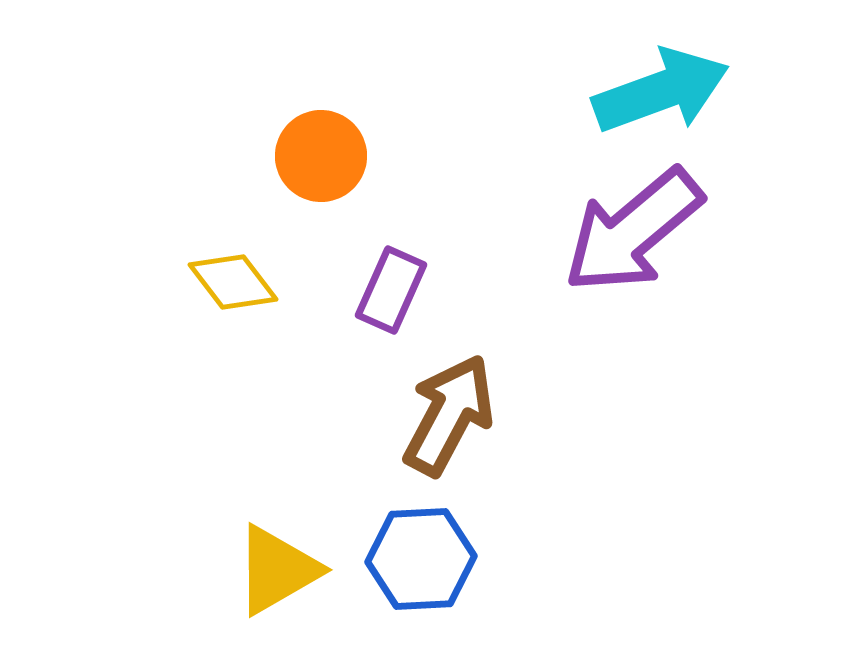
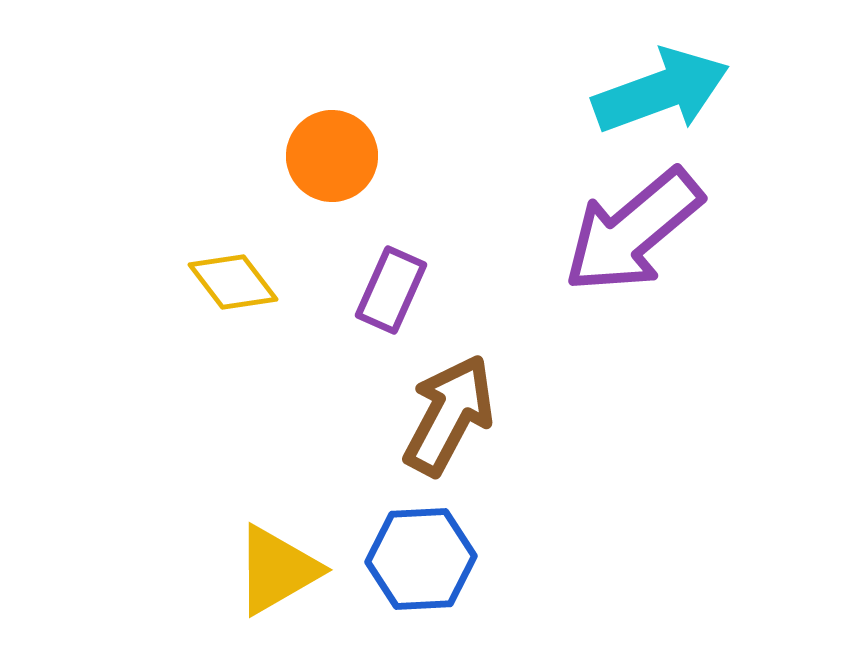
orange circle: moved 11 px right
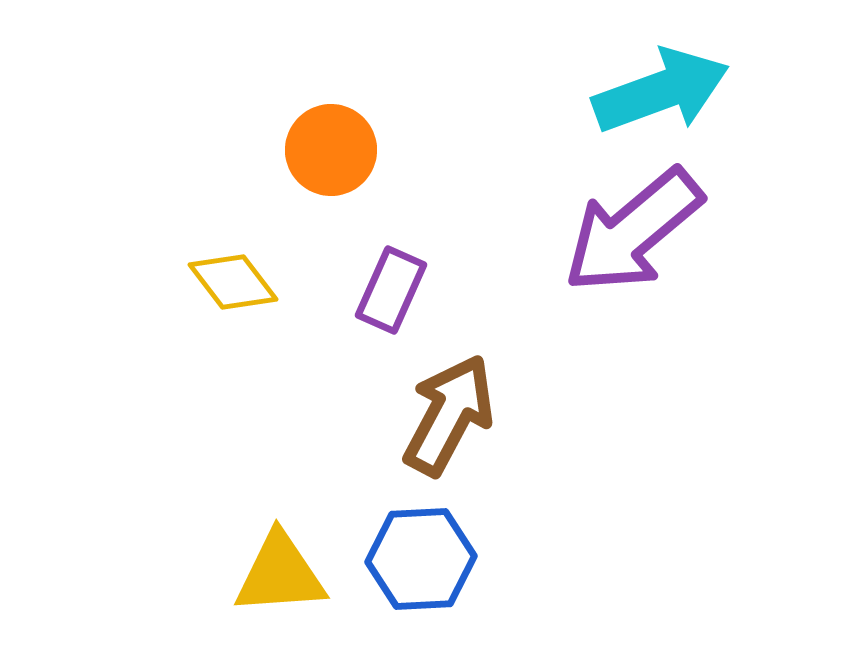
orange circle: moved 1 px left, 6 px up
yellow triangle: moved 3 px right, 4 px down; rotated 26 degrees clockwise
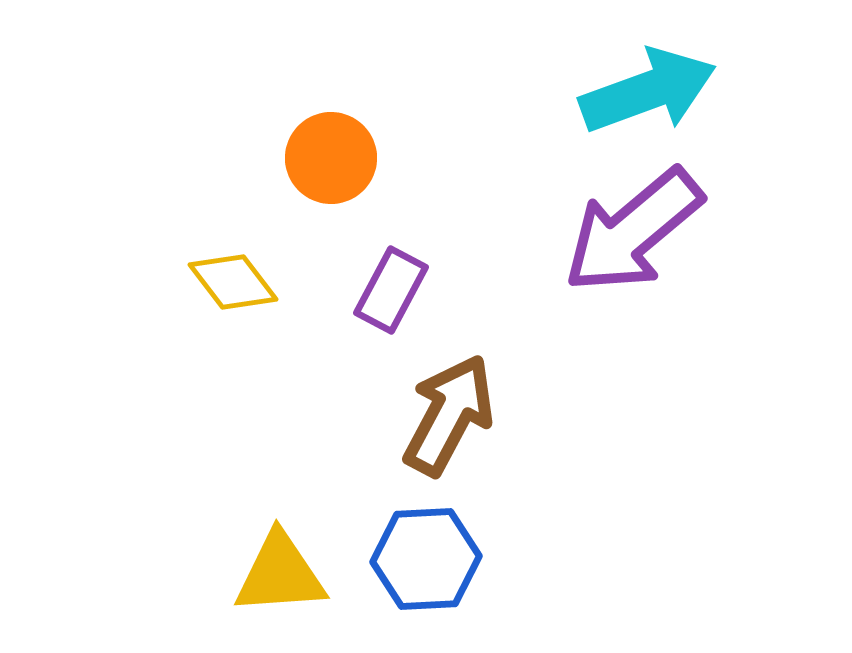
cyan arrow: moved 13 px left
orange circle: moved 8 px down
purple rectangle: rotated 4 degrees clockwise
blue hexagon: moved 5 px right
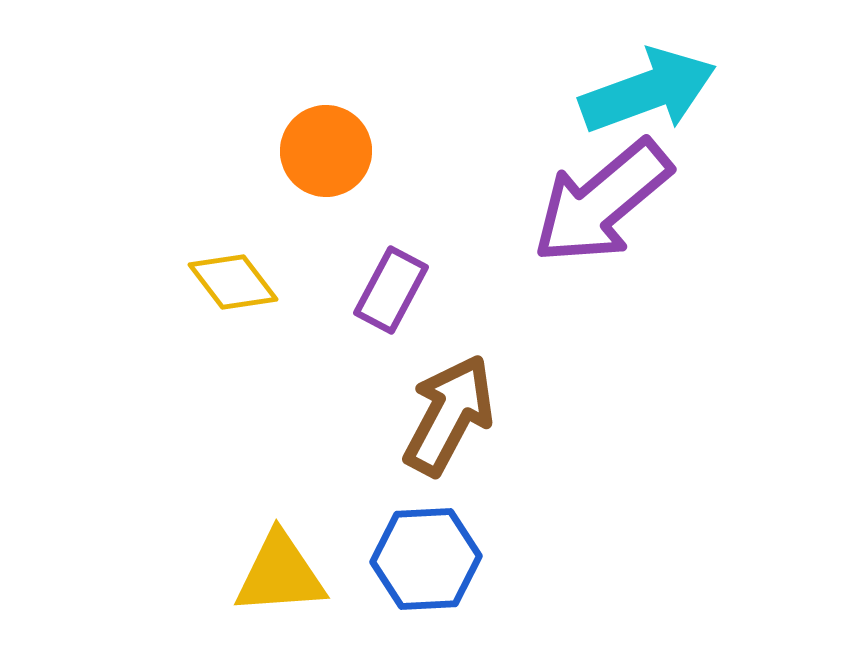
orange circle: moved 5 px left, 7 px up
purple arrow: moved 31 px left, 29 px up
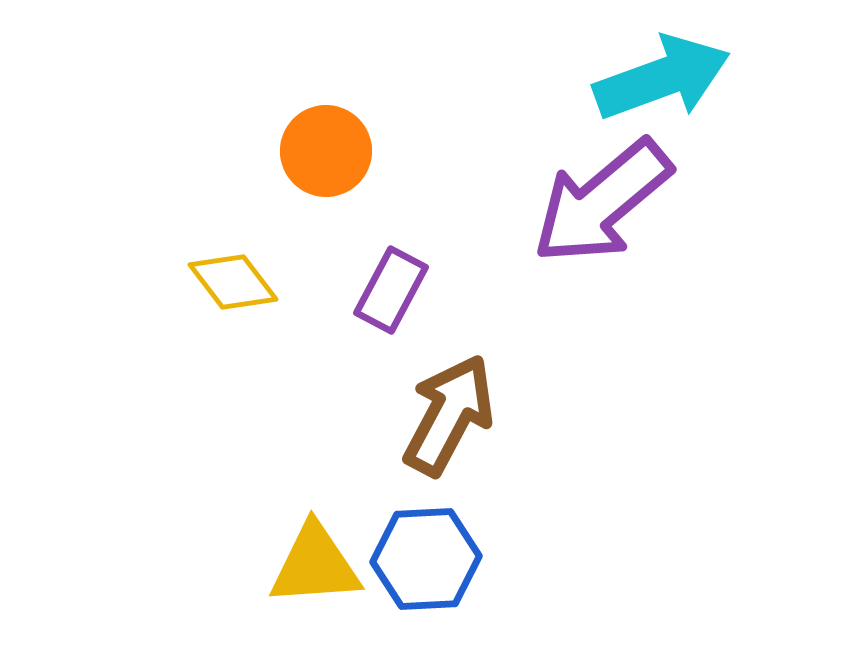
cyan arrow: moved 14 px right, 13 px up
yellow triangle: moved 35 px right, 9 px up
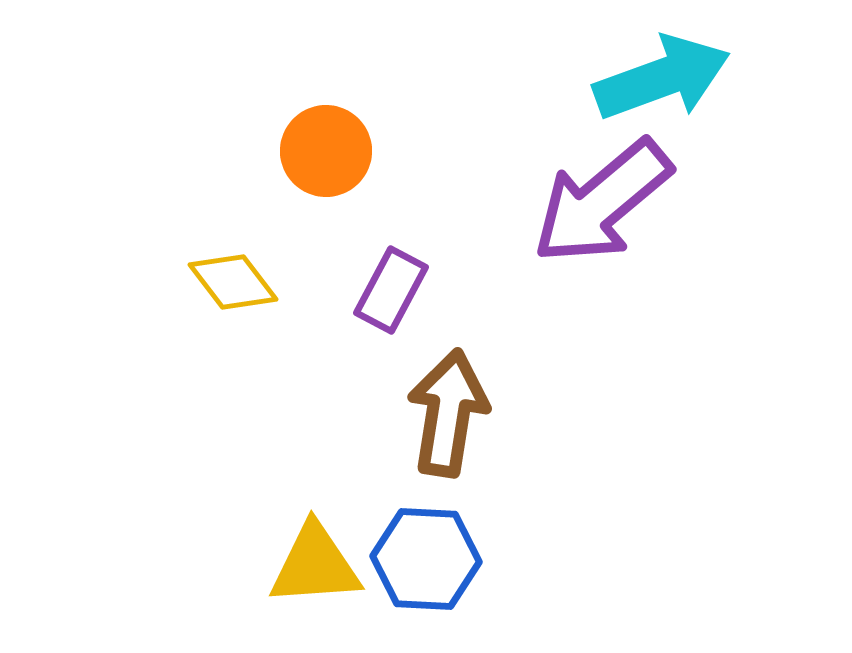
brown arrow: moved 1 px left, 2 px up; rotated 19 degrees counterclockwise
blue hexagon: rotated 6 degrees clockwise
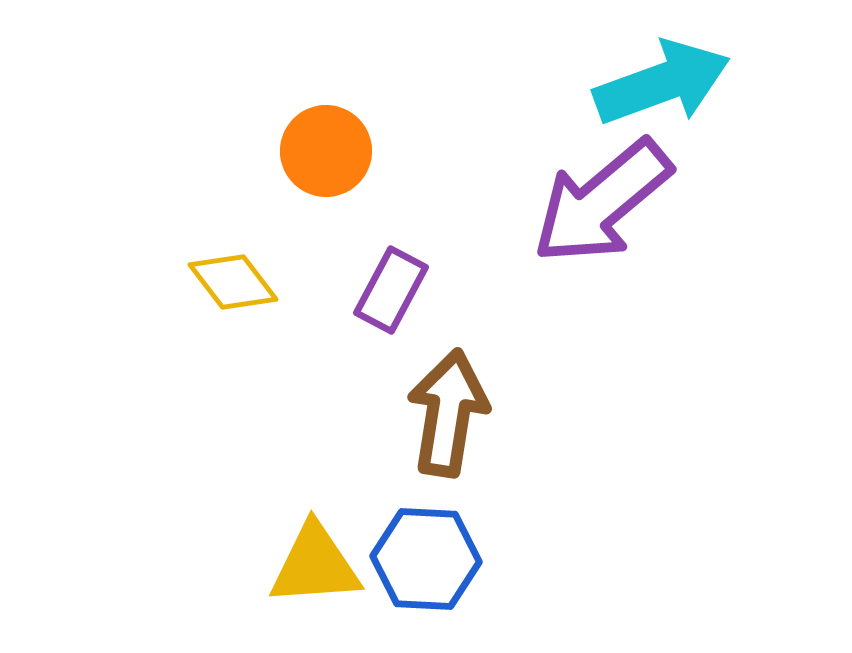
cyan arrow: moved 5 px down
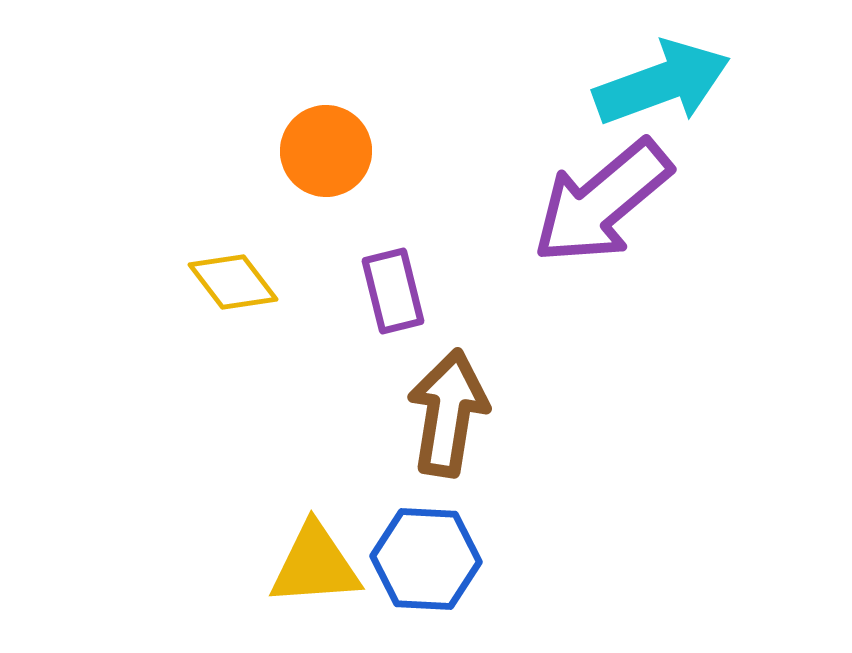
purple rectangle: moved 2 px right, 1 px down; rotated 42 degrees counterclockwise
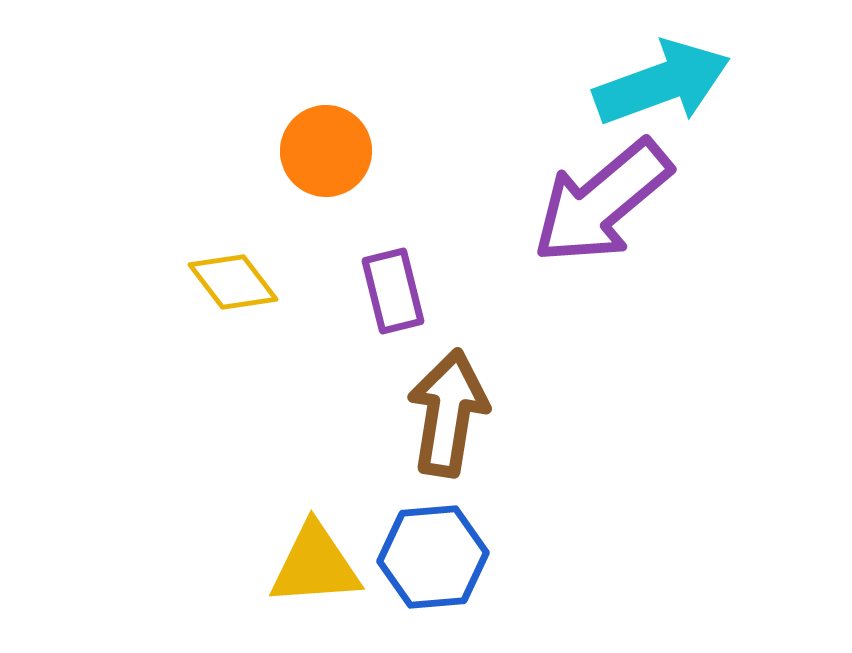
blue hexagon: moved 7 px right, 2 px up; rotated 8 degrees counterclockwise
